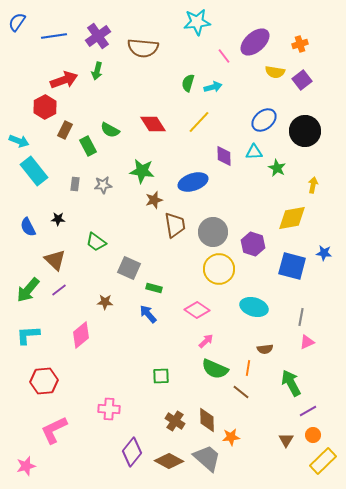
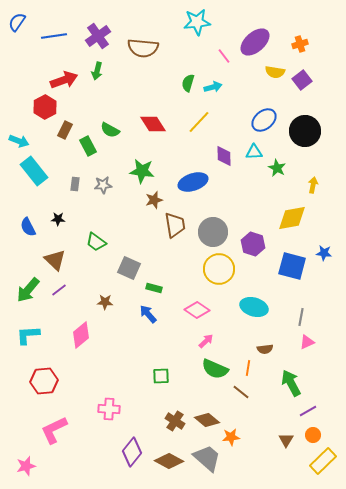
brown diamond at (207, 420): rotated 50 degrees counterclockwise
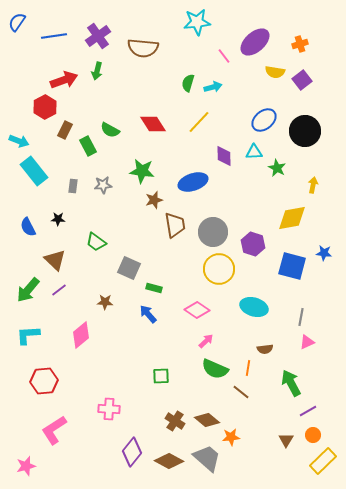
gray rectangle at (75, 184): moved 2 px left, 2 px down
pink L-shape at (54, 430): rotated 8 degrees counterclockwise
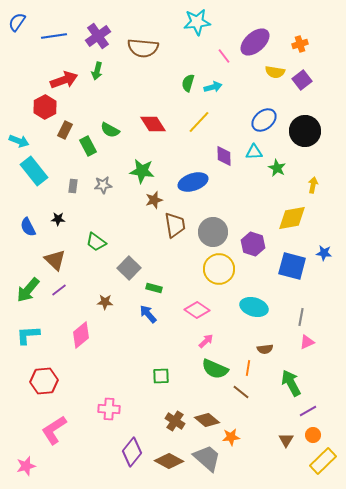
gray square at (129, 268): rotated 20 degrees clockwise
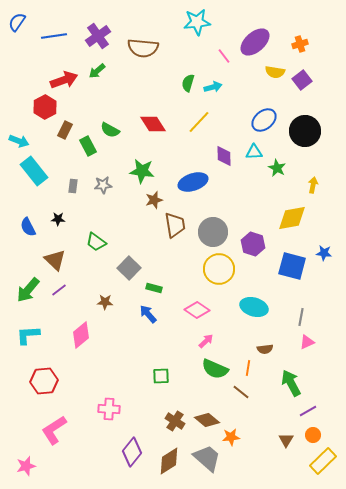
green arrow at (97, 71): rotated 36 degrees clockwise
brown diamond at (169, 461): rotated 60 degrees counterclockwise
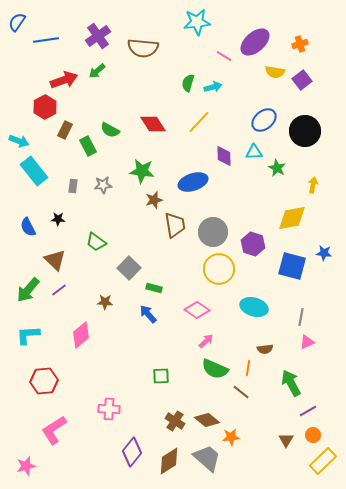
blue line at (54, 36): moved 8 px left, 4 px down
pink line at (224, 56): rotated 21 degrees counterclockwise
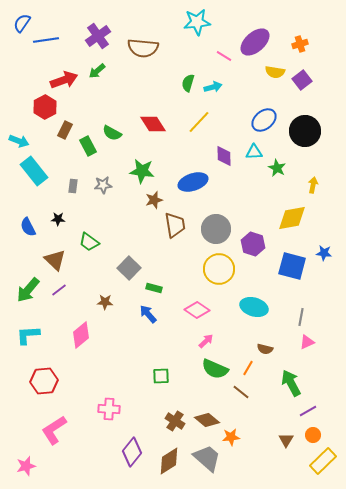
blue semicircle at (17, 22): moved 5 px right, 1 px down
green semicircle at (110, 130): moved 2 px right, 3 px down
gray circle at (213, 232): moved 3 px right, 3 px up
green trapezoid at (96, 242): moved 7 px left
brown semicircle at (265, 349): rotated 21 degrees clockwise
orange line at (248, 368): rotated 21 degrees clockwise
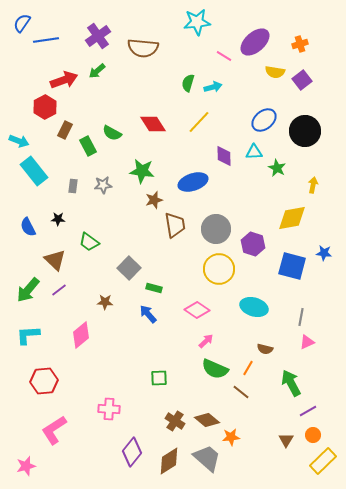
green square at (161, 376): moved 2 px left, 2 px down
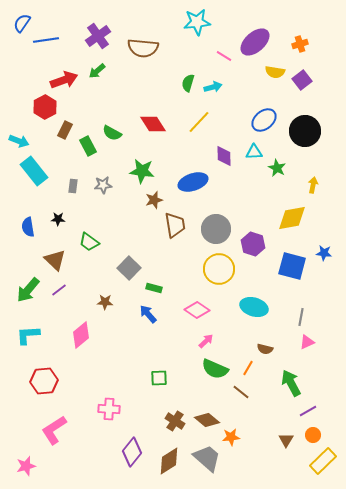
blue semicircle at (28, 227): rotated 18 degrees clockwise
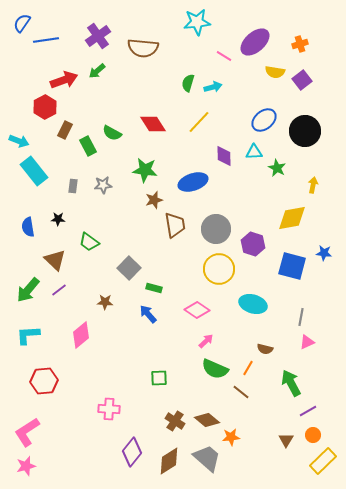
green star at (142, 171): moved 3 px right, 1 px up
cyan ellipse at (254, 307): moved 1 px left, 3 px up
pink L-shape at (54, 430): moved 27 px left, 2 px down
